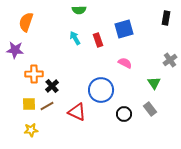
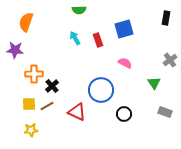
gray rectangle: moved 15 px right, 3 px down; rotated 32 degrees counterclockwise
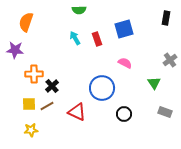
red rectangle: moved 1 px left, 1 px up
blue circle: moved 1 px right, 2 px up
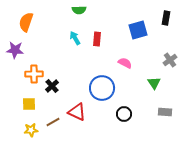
blue square: moved 14 px right, 1 px down
red rectangle: rotated 24 degrees clockwise
brown line: moved 6 px right, 16 px down
gray rectangle: rotated 16 degrees counterclockwise
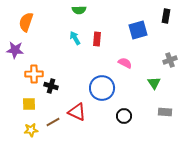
black rectangle: moved 2 px up
gray cross: rotated 16 degrees clockwise
black cross: moved 1 px left; rotated 32 degrees counterclockwise
black circle: moved 2 px down
